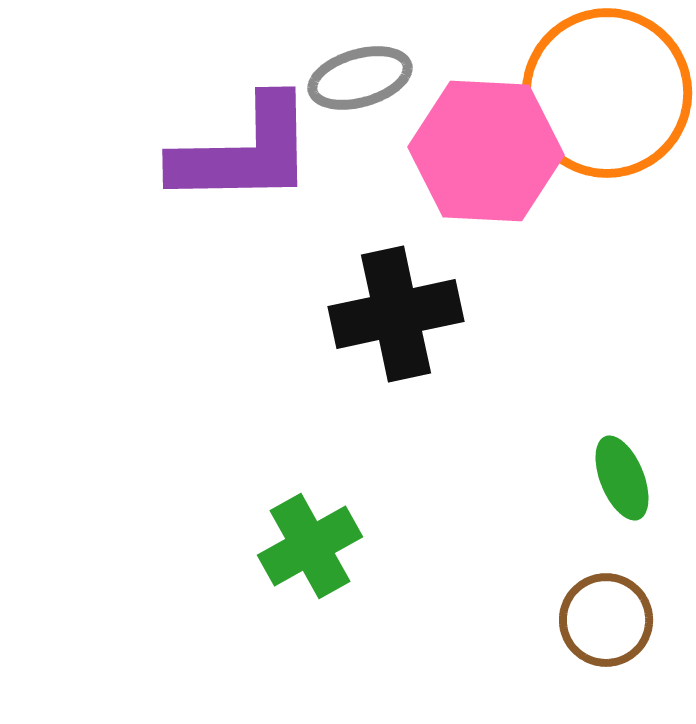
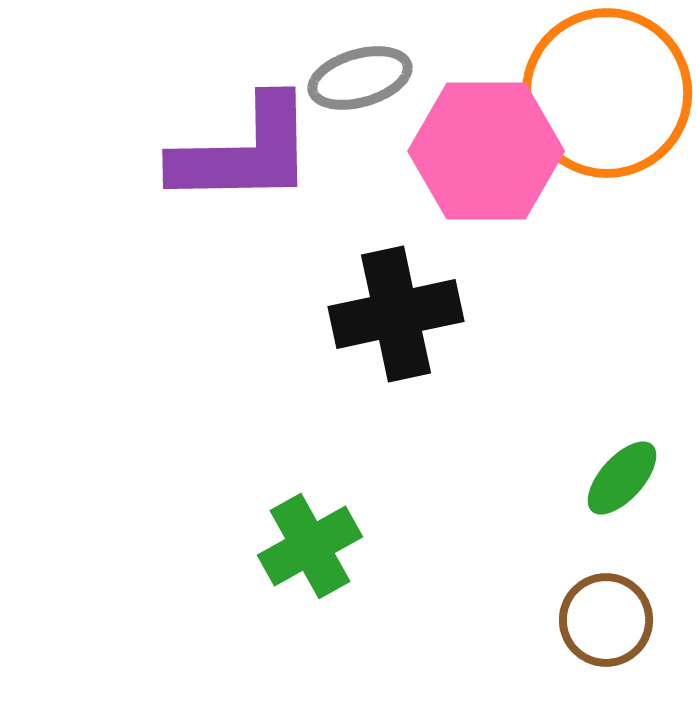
pink hexagon: rotated 3 degrees counterclockwise
green ellipse: rotated 64 degrees clockwise
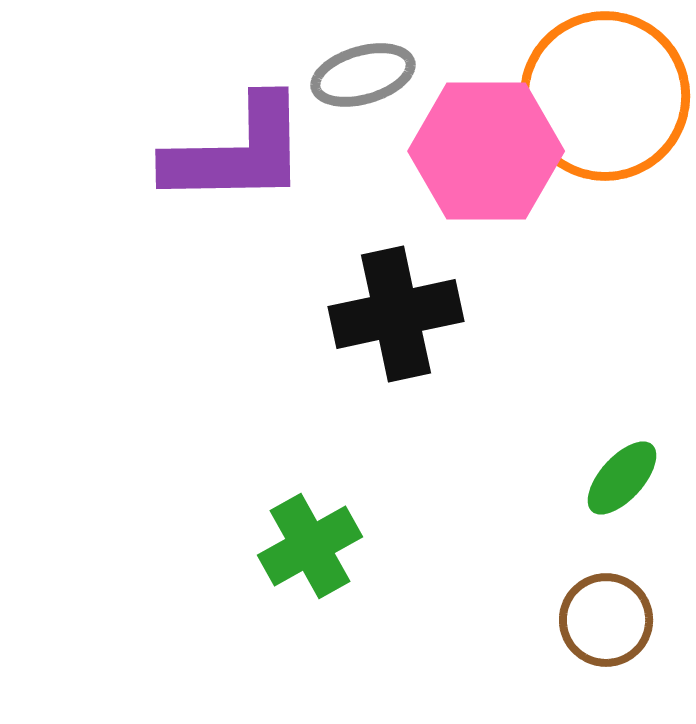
gray ellipse: moved 3 px right, 3 px up
orange circle: moved 2 px left, 3 px down
purple L-shape: moved 7 px left
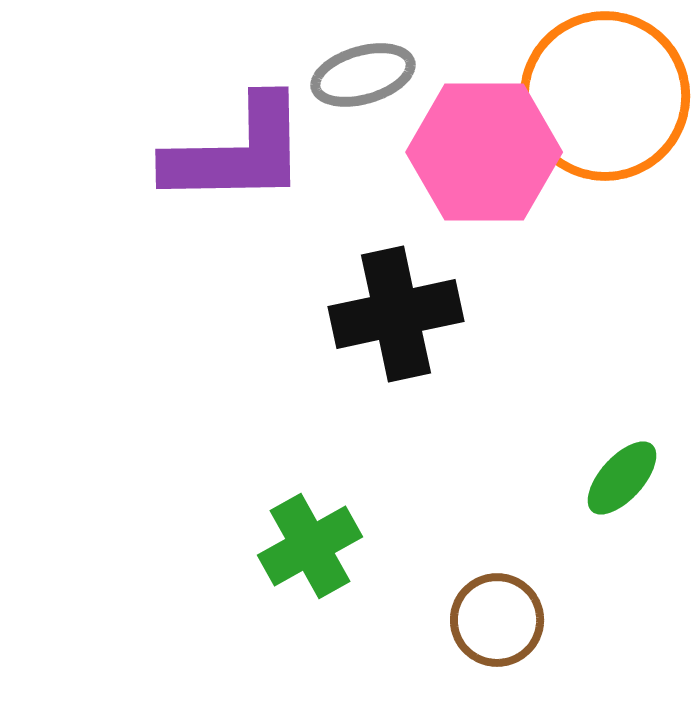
pink hexagon: moved 2 px left, 1 px down
brown circle: moved 109 px left
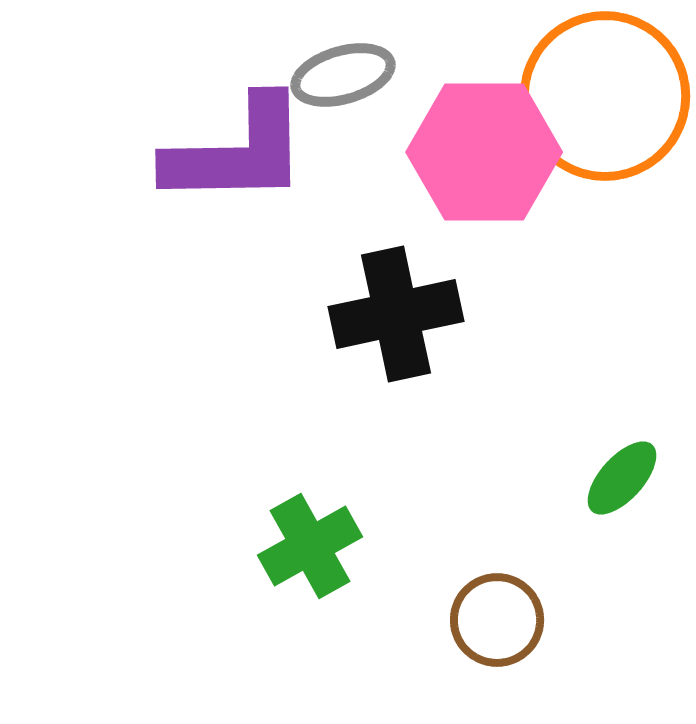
gray ellipse: moved 20 px left
